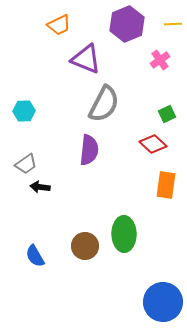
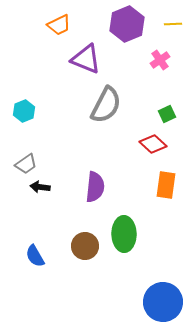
gray semicircle: moved 2 px right, 1 px down
cyan hexagon: rotated 20 degrees counterclockwise
purple semicircle: moved 6 px right, 37 px down
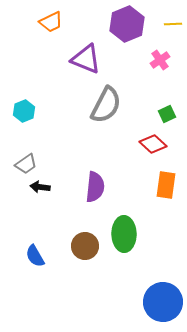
orange trapezoid: moved 8 px left, 3 px up
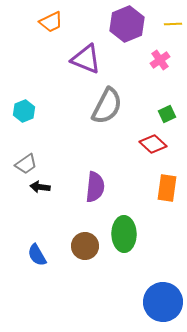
gray semicircle: moved 1 px right, 1 px down
orange rectangle: moved 1 px right, 3 px down
blue semicircle: moved 2 px right, 1 px up
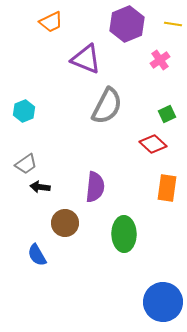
yellow line: rotated 12 degrees clockwise
brown circle: moved 20 px left, 23 px up
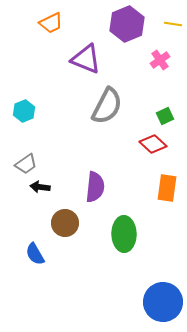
orange trapezoid: moved 1 px down
green square: moved 2 px left, 2 px down
blue semicircle: moved 2 px left, 1 px up
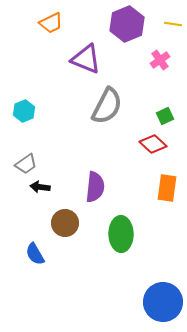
green ellipse: moved 3 px left
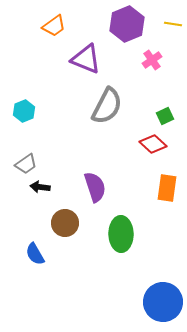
orange trapezoid: moved 3 px right, 3 px down; rotated 10 degrees counterclockwise
pink cross: moved 8 px left
purple semicircle: rotated 24 degrees counterclockwise
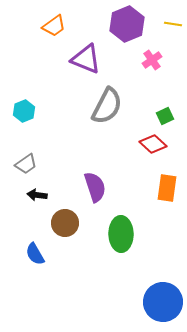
black arrow: moved 3 px left, 8 px down
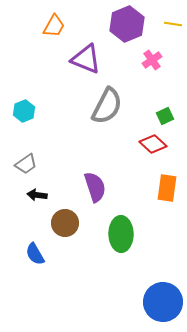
orange trapezoid: rotated 25 degrees counterclockwise
